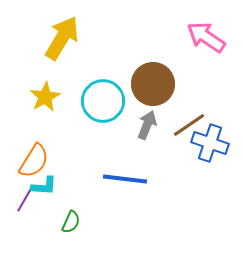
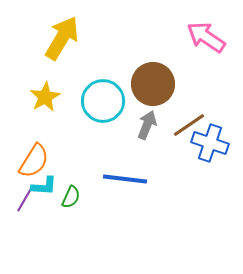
green semicircle: moved 25 px up
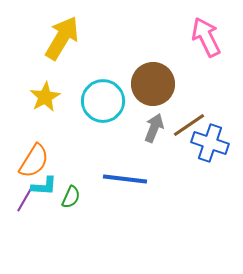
pink arrow: rotated 30 degrees clockwise
gray arrow: moved 7 px right, 3 px down
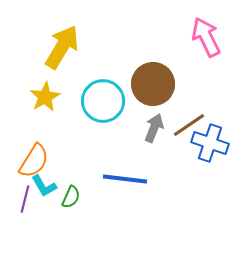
yellow arrow: moved 9 px down
cyan L-shape: rotated 56 degrees clockwise
purple line: rotated 16 degrees counterclockwise
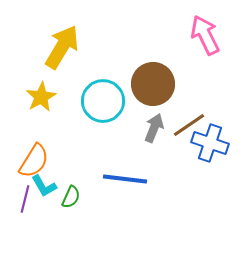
pink arrow: moved 1 px left, 2 px up
yellow star: moved 4 px left
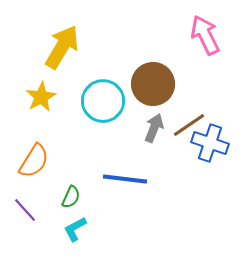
cyan L-shape: moved 31 px right, 43 px down; rotated 92 degrees clockwise
purple line: moved 11 px down; rotated 56 degrees counterclockwise
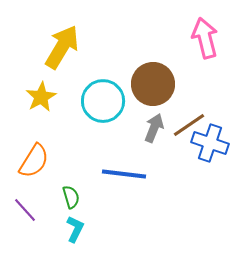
pink arrow: moved 3 px down; rotated 12 degrees clockwise
blue line: moved 1 px left, 5 px up
green semicircle: rotated 40 degrees counterclockwise
cyan L-shape: rotated 144 degrees clockwise
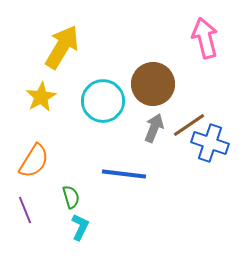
purple line: rotated 20 degrees clockwise
cyan L-shape: moved 5 px right, 2 px up
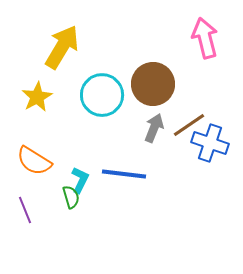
yellow star: moved 4 px left
cyan circle: moved 1 px left, 6 px up
orange semicircle: rotated 90 degrees clockwise
cyan L-shape: moved 47 px up
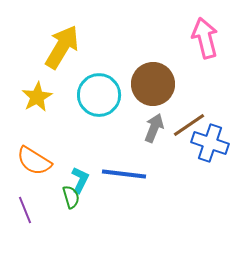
cyan circle: moved 3 px left
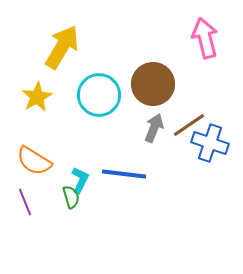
purple line: moved 8 px up
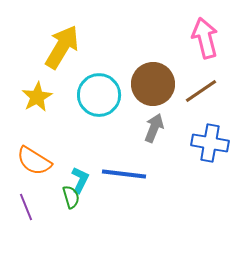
brown line: moved 12 px right, 34 px up
blue cross: rotated 9 degrees counterclockwise
purple line: moved 1 px right, 5 px down
